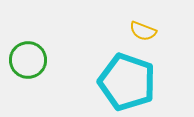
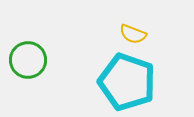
yellow semicircle: moved 10 px left, 3 px down
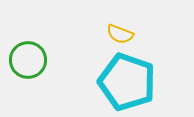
yellow semicircle: moved 13 px left
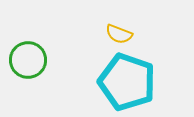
yellow semicircle: moved 1 px left
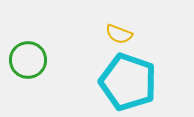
cyan pentagon: moved 1 px right
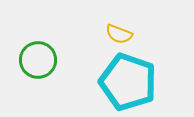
green circle: moved 10 px right
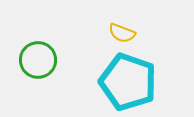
yellow semicircle: moved 3 px right, 1 px up
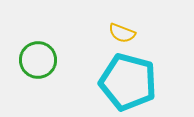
cyan pentagon: rotated 4 degrees counterclockwise
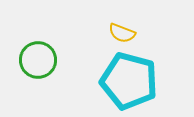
cyan pentagon: moved 1 px right, 1 px up
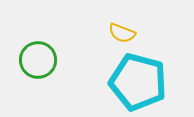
cyan pentagon: moved 9 px right, 1 px down
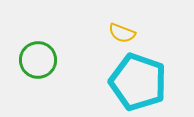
cyan pentagon: rotated 4 degrees clockwise
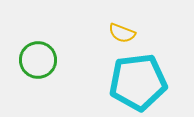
cyan pentagon: rotated 26 degrees counterclockwise
